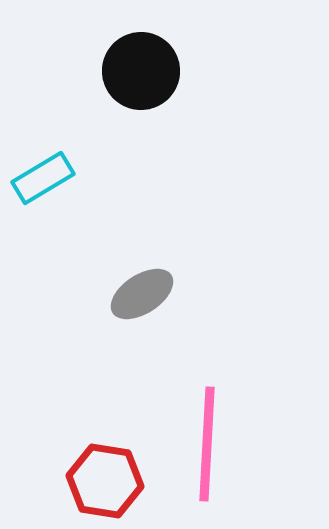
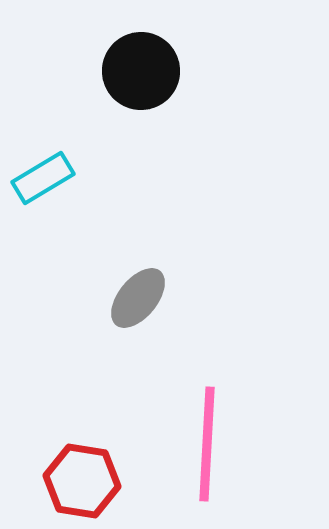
gray ellipse: moved 4 px left, 4 px down; rotated 18 degrees counterclockwise
red hexagon: moved 23 px left
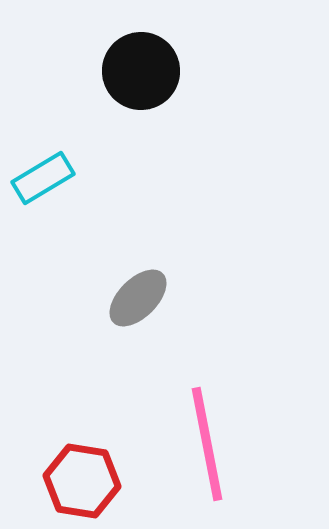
gray ellipse: rotated 6 degrees clockwise
pink line: rotated 14 degrees counterclockwise
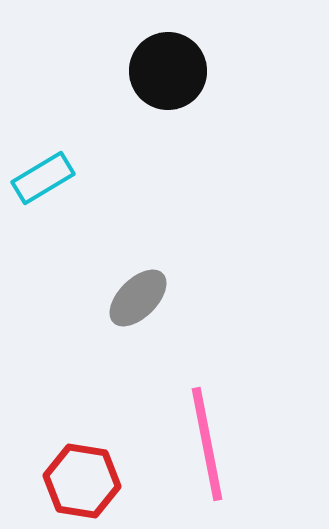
black circle: moved 27 px right
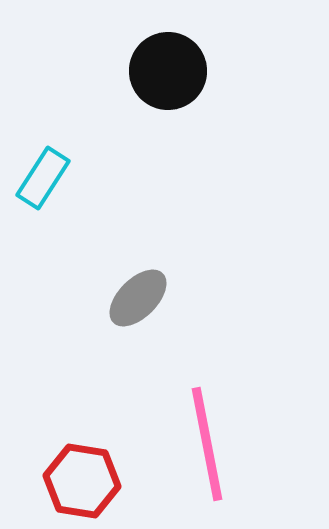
cyan rectangle: rotated 26 degrees counterclockwise
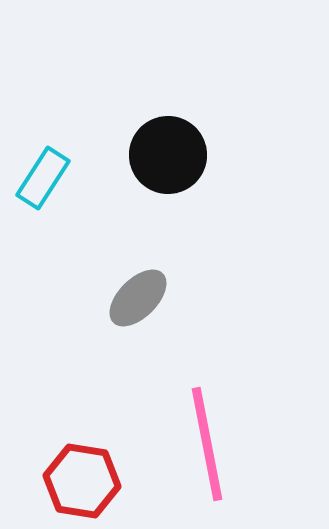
black circle: moved 84 px down
